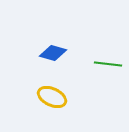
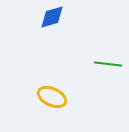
blue diamond: moved 1 px left, 36 px up; rotated 32 degrees counterclockwise
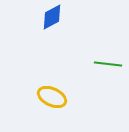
blue diamond: rotated 12 degrees counterclockwise
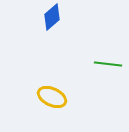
blue diamond: rotated 12 degrees counterclockwise
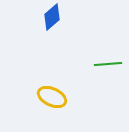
green line: rotated 12 degrees counterclockwise
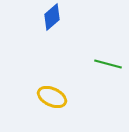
green line: rotated 20 degrees clockwise
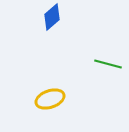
yellow ellipse: moved 2 px left, 2 px down; rotated 44 degrees counterclockwise
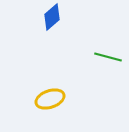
green line: moved 7 px up
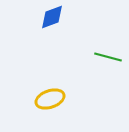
blue diamond: rotated 20 degrees clockwise
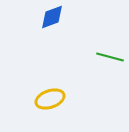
green line: moved 2 px right
